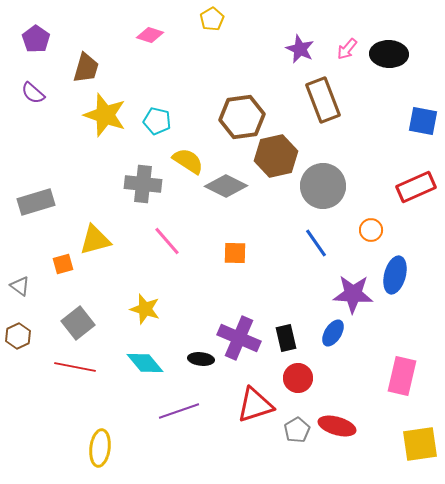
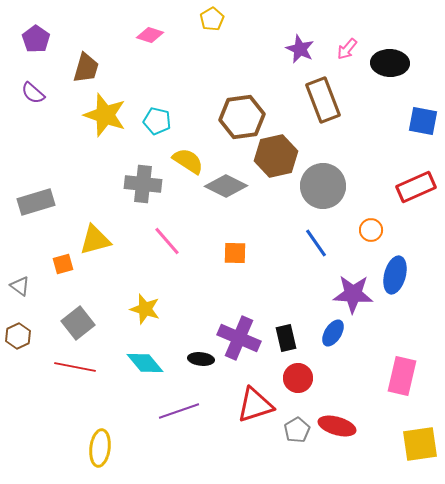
black ellipse at (389, 54): moved 1 px right, 9 px down
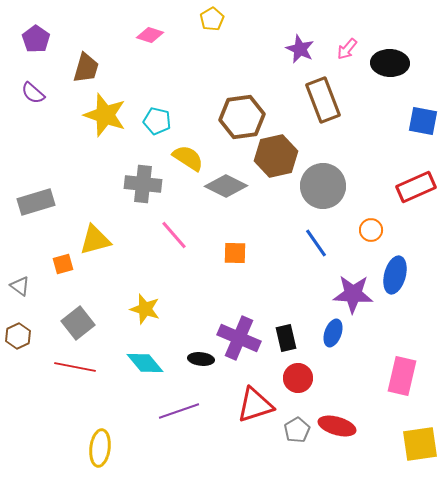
yellow semicircle at (188, 161): moved 3 px up
pink line at (167, 241): moved 7 px right, 6 px up
blue ellipse at (333, 333): rotated 12 degrees counterclockwise
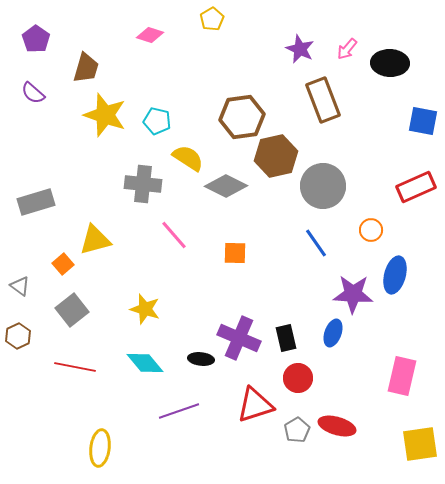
orange square at (63, 264): rotated 25 degrees counterclockwise
gray square at (78, 323): moved 6 px left, 13 px up
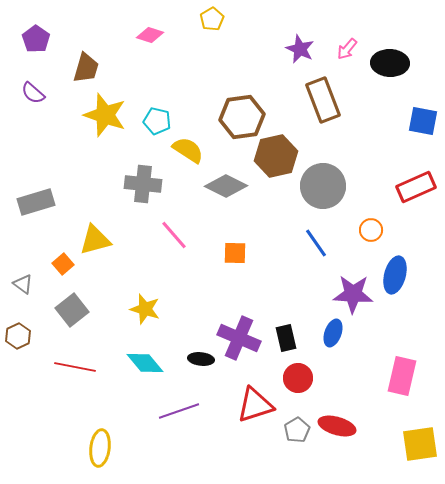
yellow semicircle at (188, 158): moved 8 px up
gray triangle at (20, 286): moved 3 px right, 2 px up
